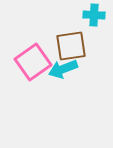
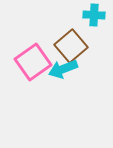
brown square: rotated 32 degrees counterclockwise
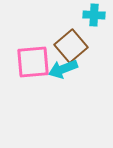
pink square: rotated 30 degrees clockwise
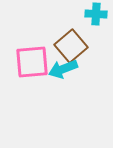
cyan cross: moved 2 px right, 1 px up
pink square: moved 1 px left
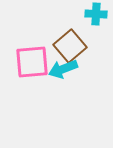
brown square: moved 1 px left
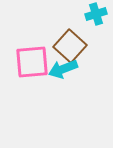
cyan cross: rotated 20 degrees counterclockwise
brown square: rotated 8 degrees counterclockwise
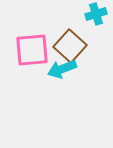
pink square: moved 12 px up
cyan arrow: moved 1 px left
